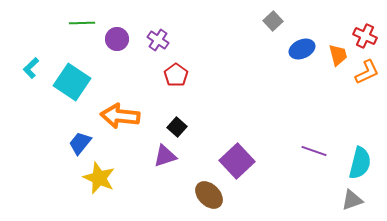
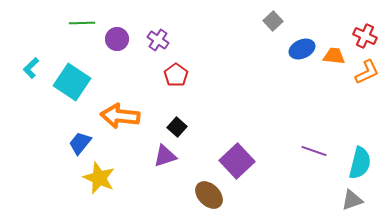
orange trapezoid: moved 4 px left, 1 px down; rotated 70 degrees counterclockwise
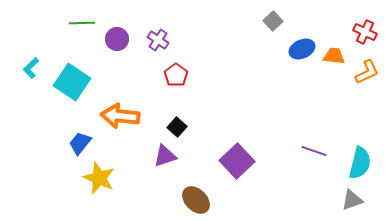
red cross: moved 4 px up
brown ellipse: moved 13 px left, 5 px down
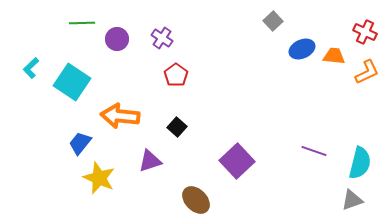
purple cross: moved 4 px right, 2 px up
purple triangle: moved 15 px left, 5 px down
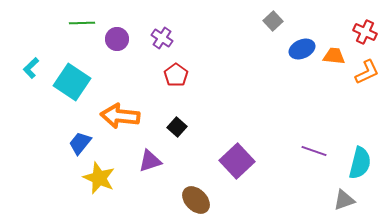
gray triangle: moved 8 px left
